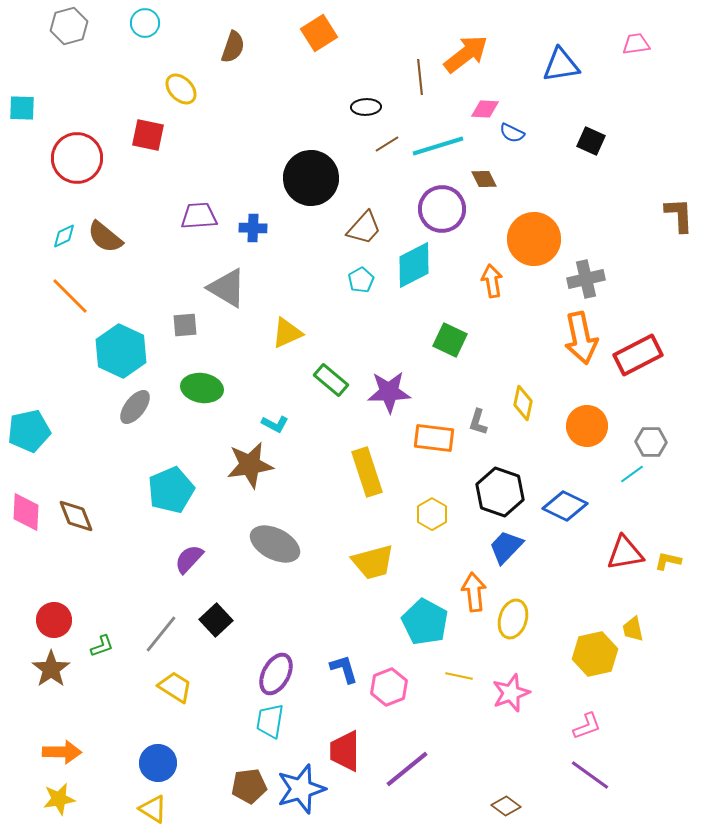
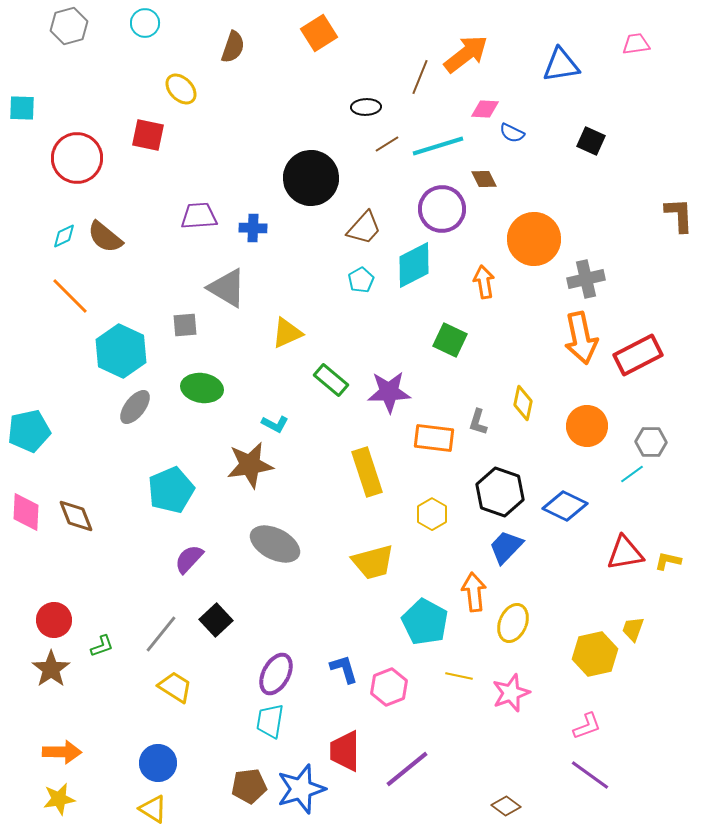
brown line at (420, 77): rotated 28 degrees clockwise
orange arrow at (492, 281): moved 8 px left, 1 px down
yellow ellipse at (513, 619): moved 4 px down; rotated 6 degrees clockwise
yellow trapezoid at (633, 629): rotated 32 degrees clockwise
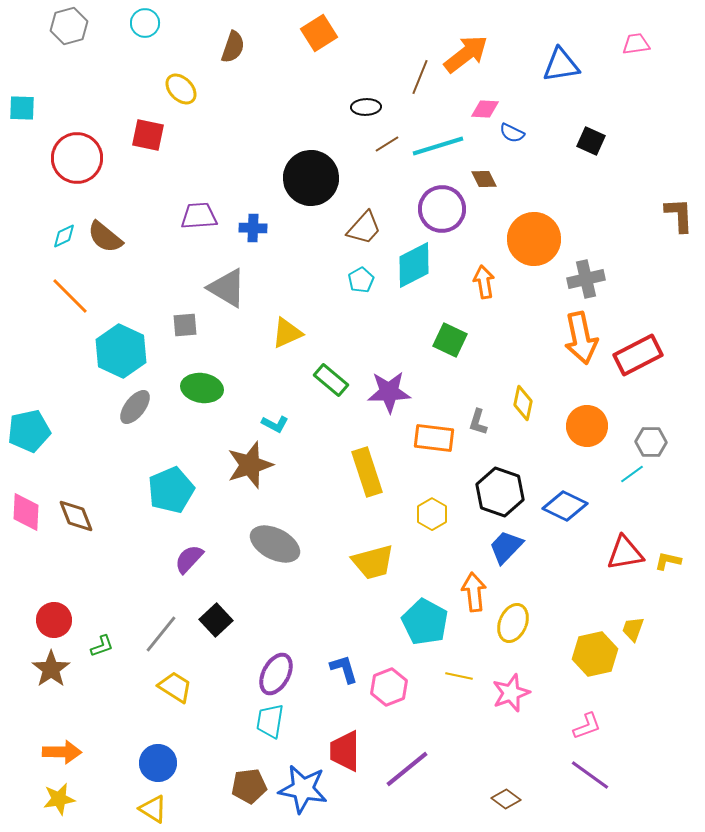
brown star at (250, 465): rotated 9 degrees counterclockwise
blue star at (301, 789): moved 2 px right; rotated 27 degrees clockwise
brown diamond at (506, 806): moved 7 px up
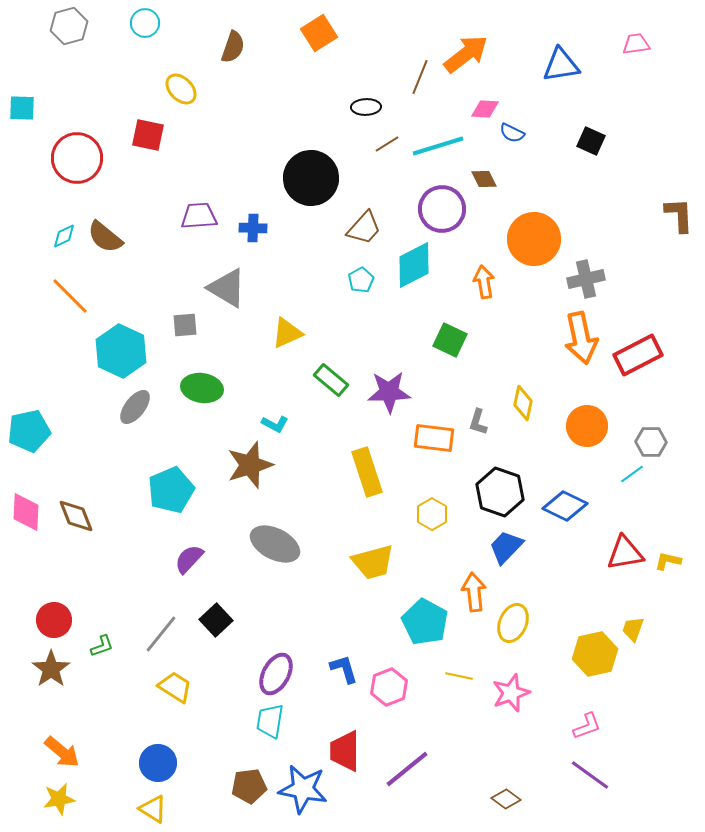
orange arrow at (62, 752): rotated 39 degrees clockwise
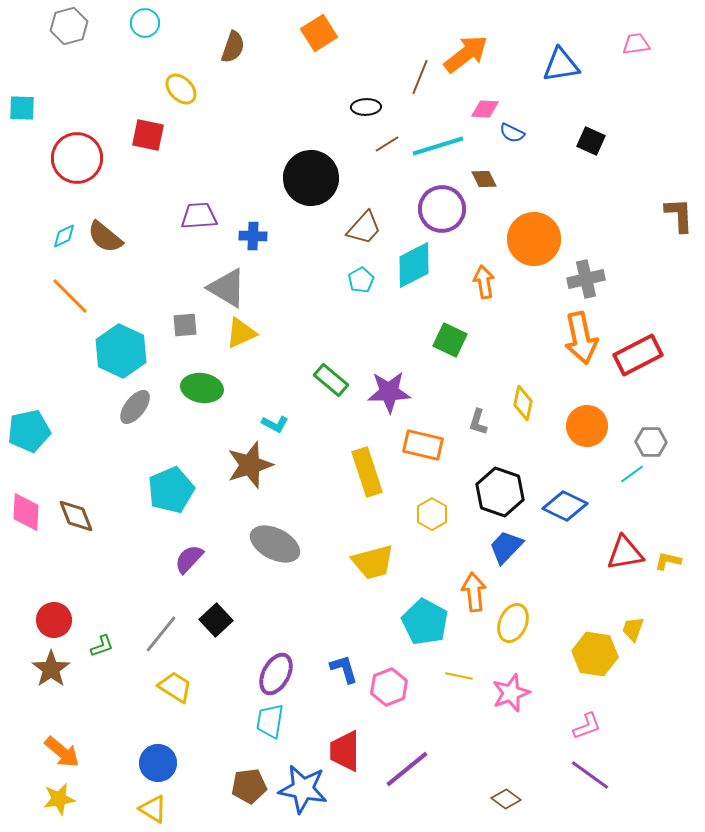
blue cross at (253, 228): moved 8 px down
yellow triangle at (287, 333): moved 46 px left
orange rectangle at (434, 438): moved 11 px left, 7 px down; rotated 6 degrees clockwise
yellow hexagon at (595, 654): rotated 21 degrees clockwise
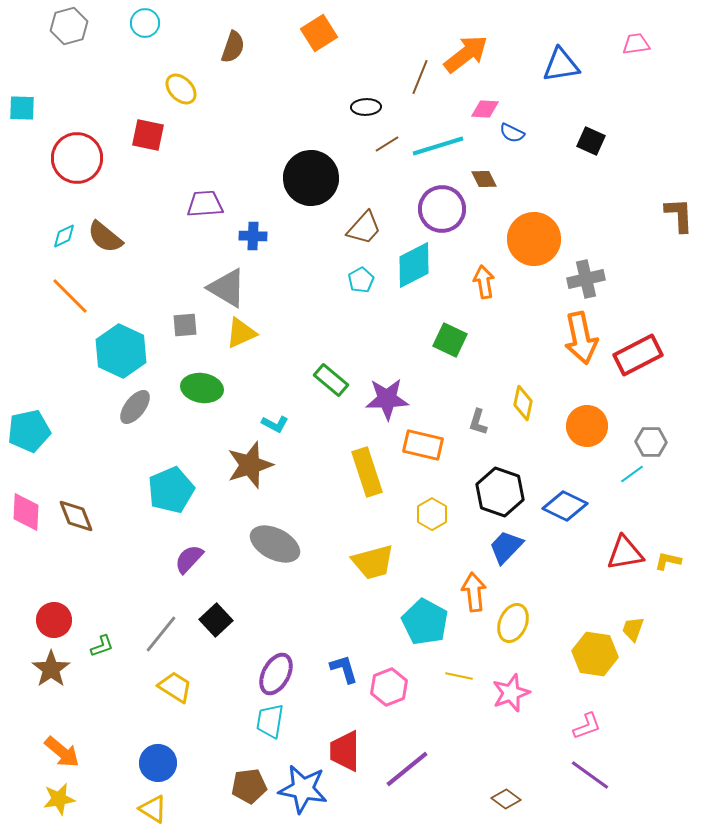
purple trapezoid at (199, 216): moved 6 px right, 12 px up
purple star at (389, 392): moved 2 px left, 7 px down
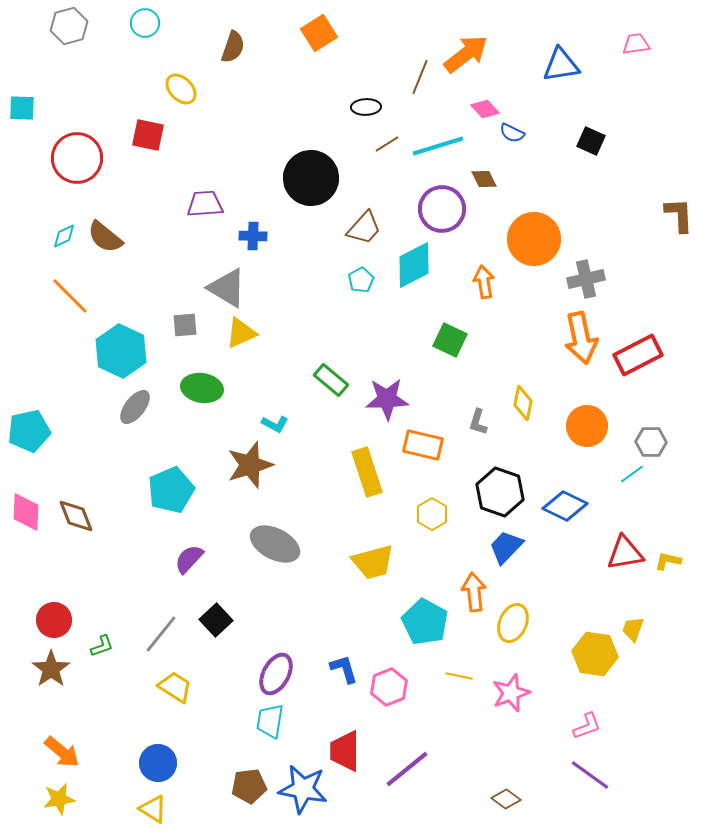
pink diamond at (485, 109): rotated 44 degrees clockwise
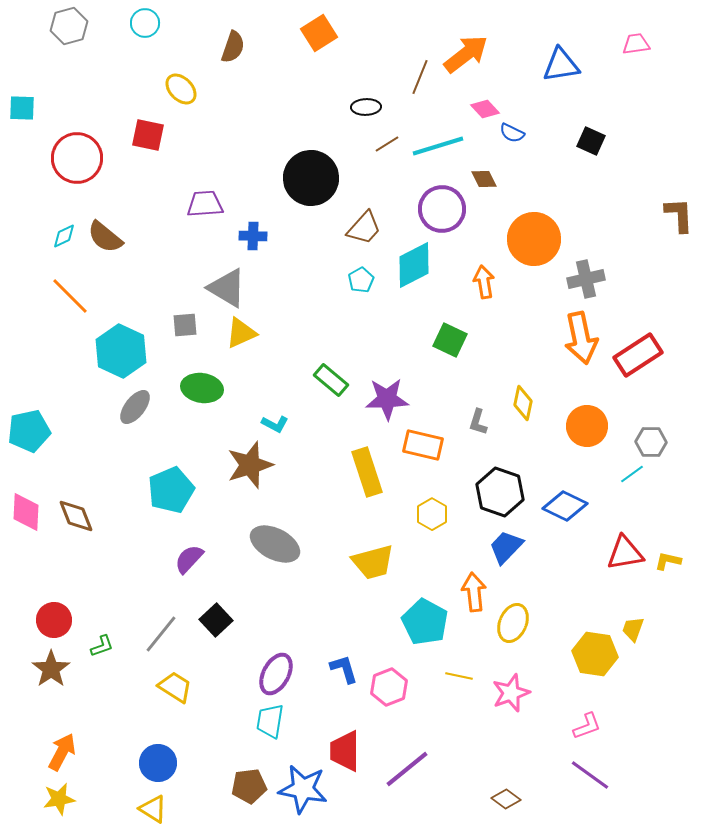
red rectangle at (638, 355): rotated 6 degrees counterclockwise
orange arrow at (62, 752): rotated 102 degrees counterclockwise
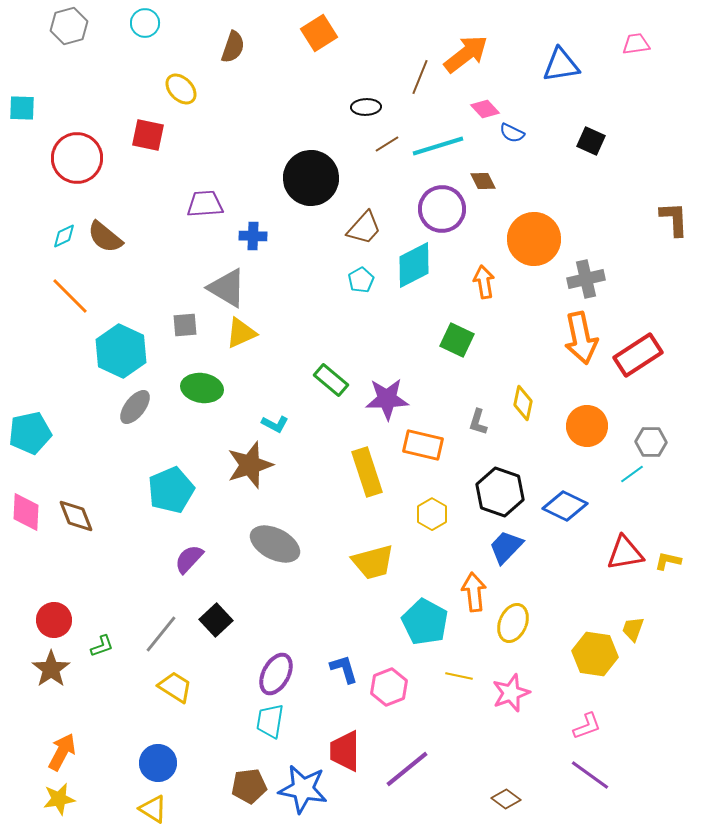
brown diamond at (484, 179): moved 1 px left, 2 px down
brown L-shape at (679, 215): moved 5 px left, 4 px down
green square at (450, 340): moved 7 px right
cyan pentagon at (29, 431): moved 1 px right, 2 px down
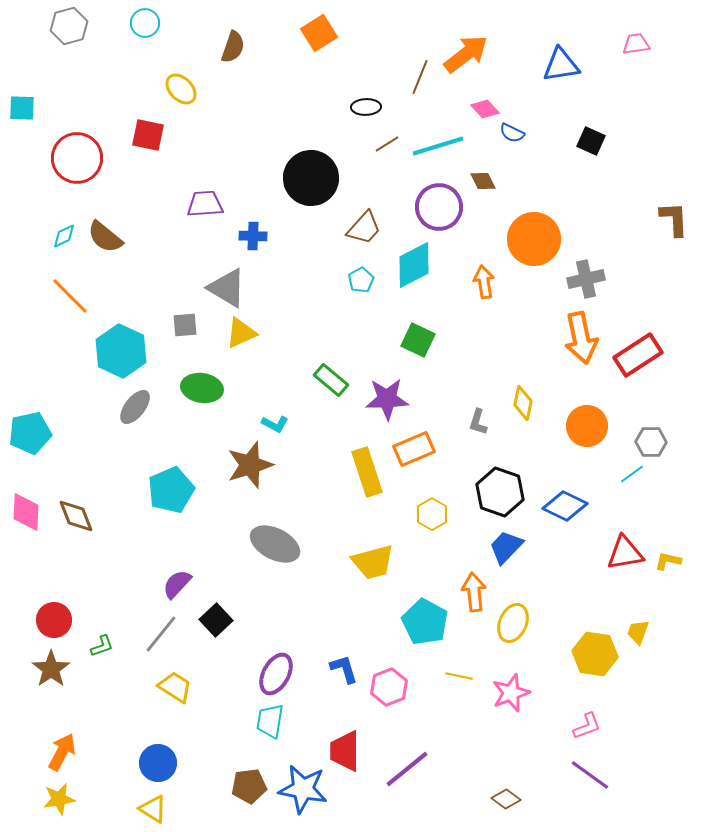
purple circle at (442, 209): moved 3 px left, 2 px up
green square at (457, 340): moved 39 px left
orange rectangle at (423, 445): moved 9 px left, 4 px down; rotated 36 degrees counterclockwise
purple semicircle at (189, 559): moved 12 px left, 25 px down
yellow trapezoid at (633, 629): moved 5 px right, 3 px down
